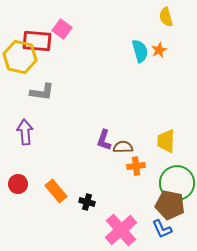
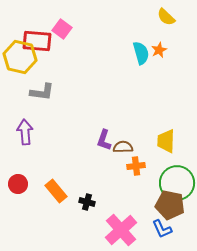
yellow semicircle: rotated 30 degrees counterclockwise
cyan semicircle: moved 1 px right, 2 px down
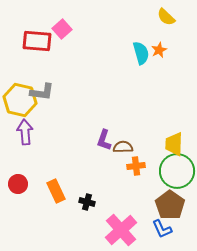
pink square: rotated 12 degrees clockwise
yellow hexagon: moved 43 px down
yellow trapezoid: moved 8 px right, 3 px down
green circle: moved 12 px up
orange rectangle: rotated 15 degrees clockwise
brown pentagon: rotated 24 degrees clockwise
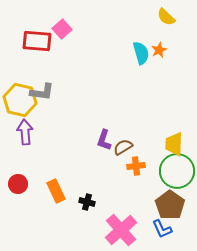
brown semicircle: rotated 30 degrees counterclockwise
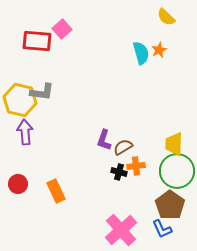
black cross: moved 32 px right, 30 px up
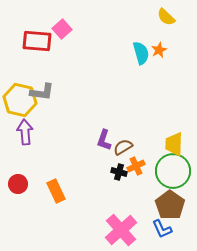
orange cross: rotated 18 degrees counterclockwise
green circle: moved 4 px left
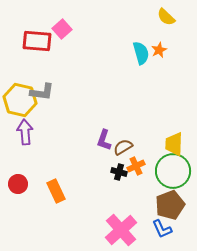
brown pentagon: rotated 16 degrees clockwise
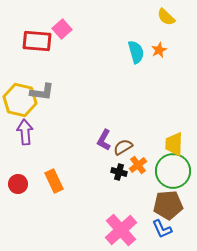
cyan semicircle: moved 5 px left, 1 px up
purple L-shape: rotated 10 degrees clockwise
orange cross: moved 2 px right, 1 px up; rotated 12 degrees counterclockwise
orange rectangle: moved 2 px left, 10 px up
brown pentagon: moved 2 px left; rotated 16 degrees clockwise
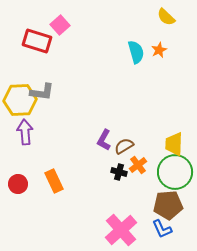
pink square: moved 2 px left, 4 px up
red rectangle: rotated 12 degrees clockwise
yellow hexagon: rotated 16 degrees counterclockwise
brown semicircle: moved 1 px right, 1 px up
green circle: moved 2 px right, 1 px down
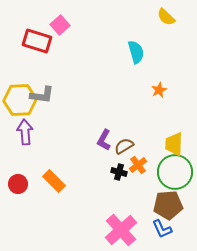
orange star: moved 40 px down
gray L-shape: moved 3 px down
orange rectangle: rotated 20 degrees counterclockwise
